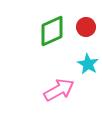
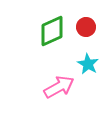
pink arrow: moved 3 px up
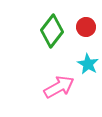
green diamond: rotated 28 degrees counterclockwise
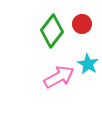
red circle: moved 4 px left, 3 px up
pink arrow: moved 10 px up
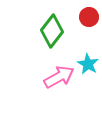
red circle: moved 7 px right, 7 px up
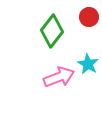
pink arrow: rotated 8 degrees clockwise
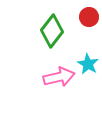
pink arrow: rotated 8 degrees clockwise
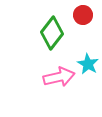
red circle: moved 6 px left, 2 px up
green diamond: moved 2 px down
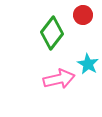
pink arrow: moved 2 px down
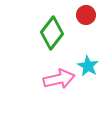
red circle: moved 3 px right
cyan star: moved 2 px down
